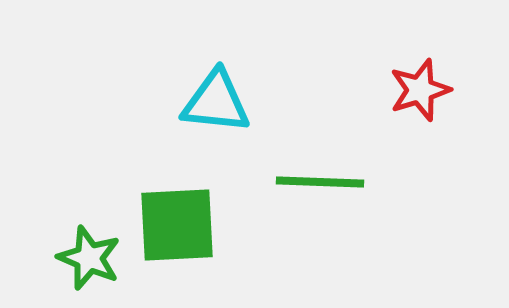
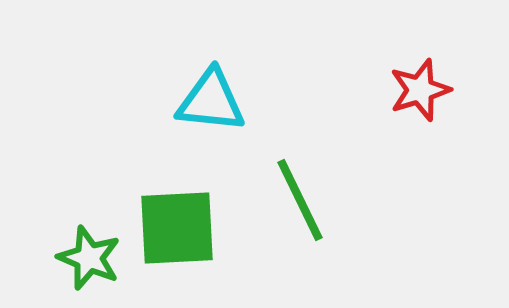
cyan triangle: moved 5 px left, 1 px up
green line: moved 20 px left, 18 px down; rotated 62 degrees clockwise
green square: moved 3 px down
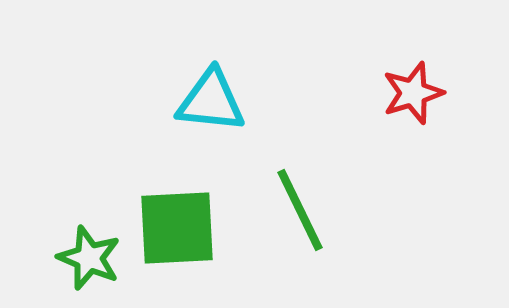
red star: moved 7 px left, 3 px down
green line: moved 10 px down
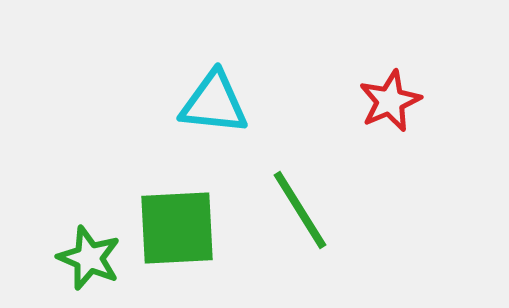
red star: moved 23 px left, 8 px down; rotated 6 degrees counterclockwise
cyan triangle: moved 3 px right, 2 px down
green line: rotated 6 degrees counterclockwise
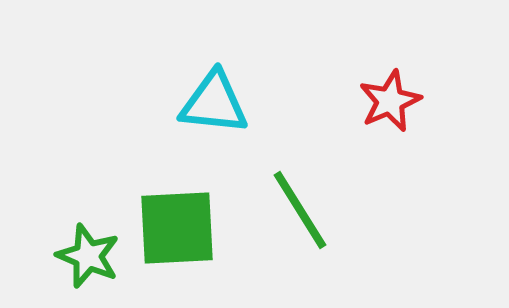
green star: moved 1 px left, 2 px up
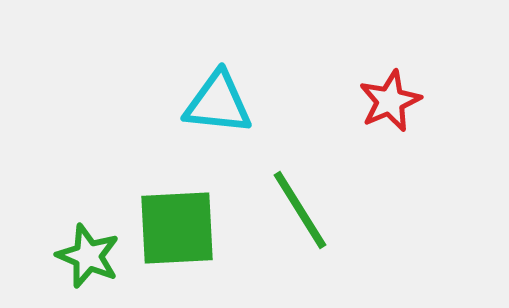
cyan triangle: moved 4 px right
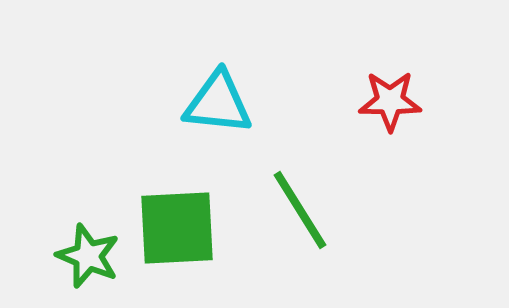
red star: rotated 24 degrees clockwise
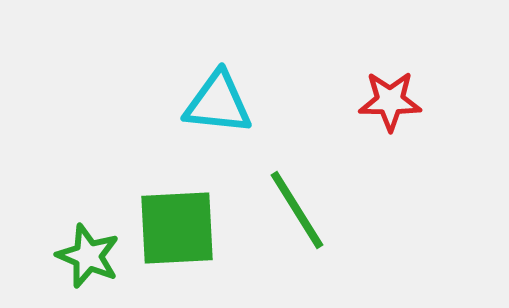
green line: moved 3 px left
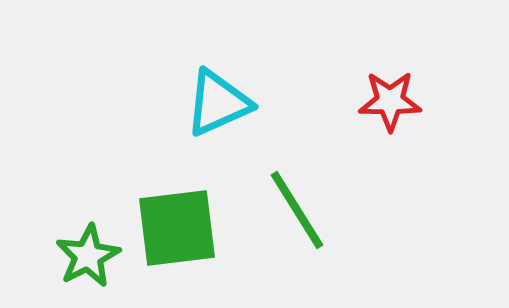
cyan triangle: rotated 30 degrees counterclockwise
green square: rotated 4 degrees counterclockwise
green star: rotated 22 degrees clockwise
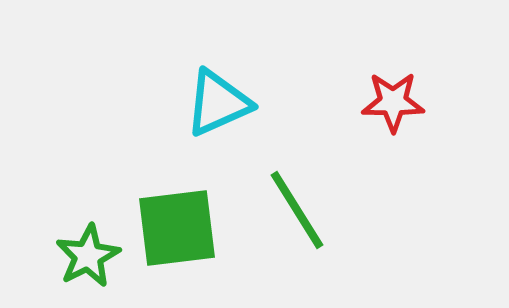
red star: moved 3 px right, 1 px down
